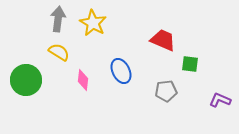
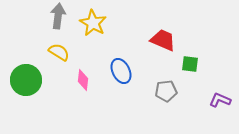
gray arrow: moved 3 px up
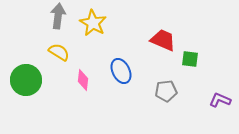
green square: moved 5 px up
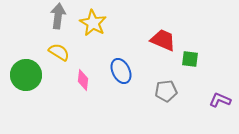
green circle: moved 5 px up
